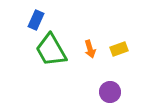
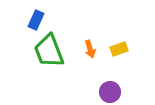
green trapezoid: moved 2 px left, 1 px down; rotated 9 degrees clockwise
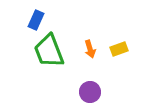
purple circle: moved 20 px left
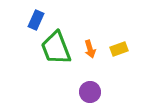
green trapezoid: moved 7 px right, 3 px up
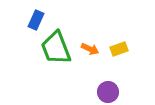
orange arrow: rotated 48 degrees counterclockwise
purple circle: moved 18 px right
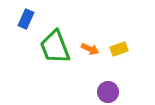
blue rectangle: moved 10 px left, 1 px up
green trapezoid: moved 1 px left, 1 px up
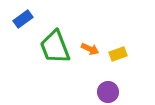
blue rectangle: moved 3 px left; rotated 30 degrees clockwise
yellow rectangle: moved 1 px left, 5 px down
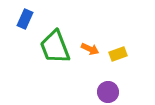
blue rectangle: moved 2 px right; rotated 30 degrees counterclockwise
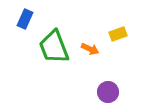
green trapezoid: moved 1 px left
yellow rectangle: moved 20 px up
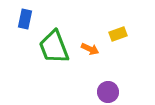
blue rectangle: rotated 12 degrees counterclockwise
